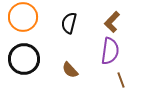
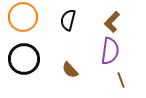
black semicircle: moved 1 px left, 3 px up
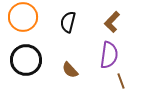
black semicircle: moved 2 px down
purple semicircle: moved 1 px left, 4 px down
black circle: moved 2 px right, 1 px down
brown line: moved 1 px down
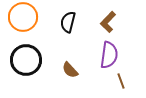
brown L-shape: moved 4 px left
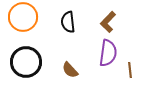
black semicircle: rotated 20 degrees counterclockwise
purple semicircle: moved 1 px left, 2 px up
black circle: moved 2 px down
brown line: moved 9 px right, 11 px up; rotated 14 degrees clockwise
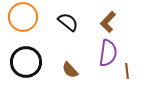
black semicircle: rotated 135 degrees clockwise
brown line: moved 3 px left, 1 px down
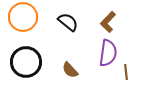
brown line: moved 1 px left, 1 px down
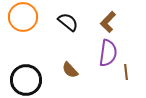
black circle: moved 18 px down
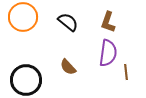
brown L-shape: rotated 25 degrees counterclockwise
brown semicircle: moved 2 px left, 3 px up
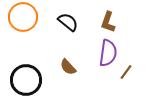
brown line: rotated 42 degrees clockwise
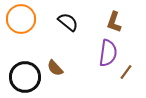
orange circle: moved 2 px left, 2 px down
brown L-shape: moved 6 px right
brown semicircle: moved 13 px left, 1 px down
black circle: moved 1 px left, 3 px up
